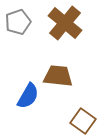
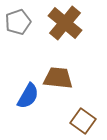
brown trapezoid: moved 2 px down
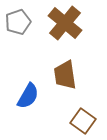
brown trapezoid: moved 7 px right, 3 px up; rotated 104 degrees counterclockwise
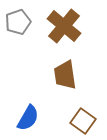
brown cross: moved 1 px left, 3 px down
blue semicircle: moved 22 px down
